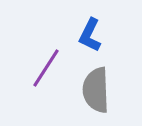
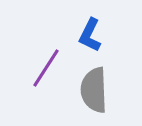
gray semicircle: moved 2 px left
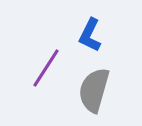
gray semicircle: rotated 18 degrees clockwise
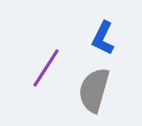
blue L-shape: moved 13 px right, 3 px down
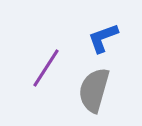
blue L-shape: rotated 44 degrees clockwise
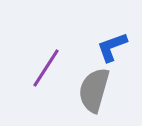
blue L-shape: moved 9 px right, 9 px down
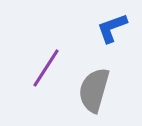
blue L-shape: moved 19 px up
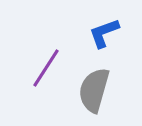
blue L-shape: moved 8 px left, 5 px down
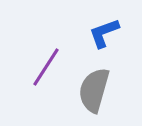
purple line: moved 1 px up
